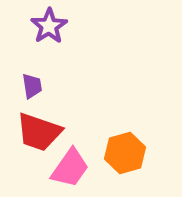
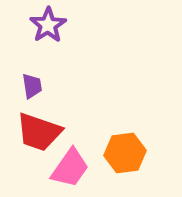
purple star: moved 1 px left, 1 px up
orange hexagon: rotated 9 degrees clockwise
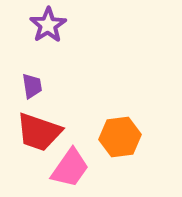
orange hexagon: moved 5 px left, 16 px up
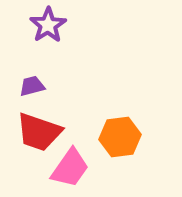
purple trapezoid: rotated 96 degrees counterclockwise
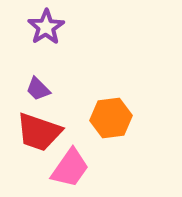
purple star: moved 2 px left, 2 px down
purple trapezoid: moved 6 px right, 3 px down; rotated 120 degrees counterclockwise
orange hexagon: moved 9 px left, 19 px up
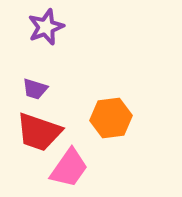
purple star: rotated 12 degrees clockwise
purple trapezoid: moved 3 px left; rotated 28 degrees counterclockwise
pink trapezoid: moved 1 px left
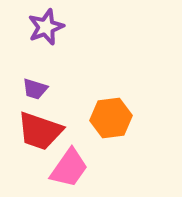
red trapezoid: moved 1 px right, 1 px up
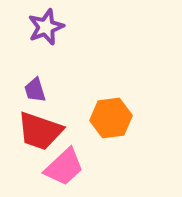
purple trapezoid: moved 1 px down; rotated 56 degrees clockwise
pink trapezoid: moved 5 px left, 1 px up; rotated 12 degrees clockwise
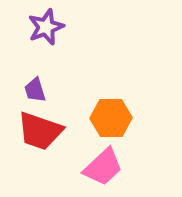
orange hexagon: rotated 6 degrees clockwise
pink trapezoid: moved 39 px right
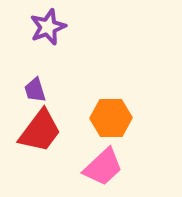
purple star: moved 2 px right
red trapezoid: rotated 72 degrees counterclockwise
